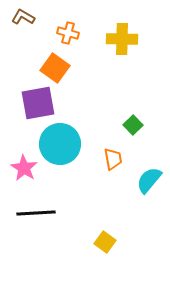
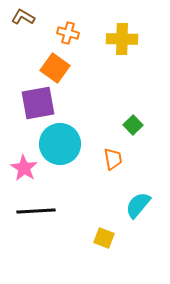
cyan semicircle: moved 11 px left, 25 px down
black line: moved 2 px up
yellow square: moved 1 px left, 4 px up; rotated 15 degrees counterclockwise
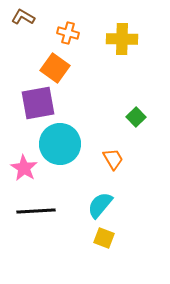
green square: moved 3 px right, 8 px up
orange trapezoid: rotated 20 degrees counterclockwise
cyan semicircle: moved 38 px left
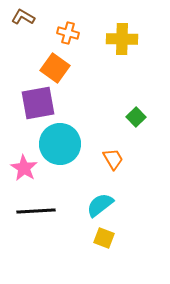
cyan semicircle: rotated 12 degrees clockwise
